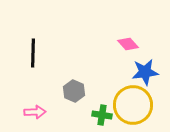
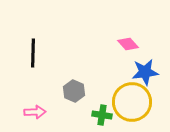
yellow circle: moved 1 px left, 3 px up
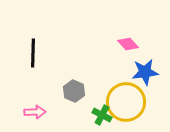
yellow circle: moved 6 px left
green cross: rotated 18 degrees clockwise
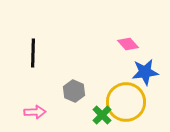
green cross: rotated 18 degrees clockwise
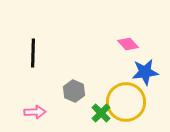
green cross: moved 1 px left, 2 px up
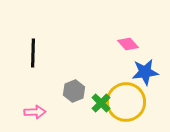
gray hexagon: rotated 15 degrees clockwise
green cross: moved 10 px up
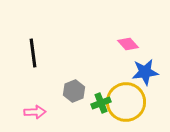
black line: rotated 8 degrees counterclockwise
green cross: rotated 24 degrees clockwise
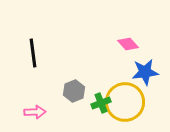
yellow circle: moved 1 px left
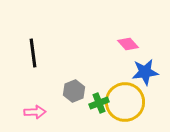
green cross: moved 2 px left
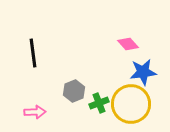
blue star: moved 2 px left
yellow circle: moved 6 px right, 2 px down
